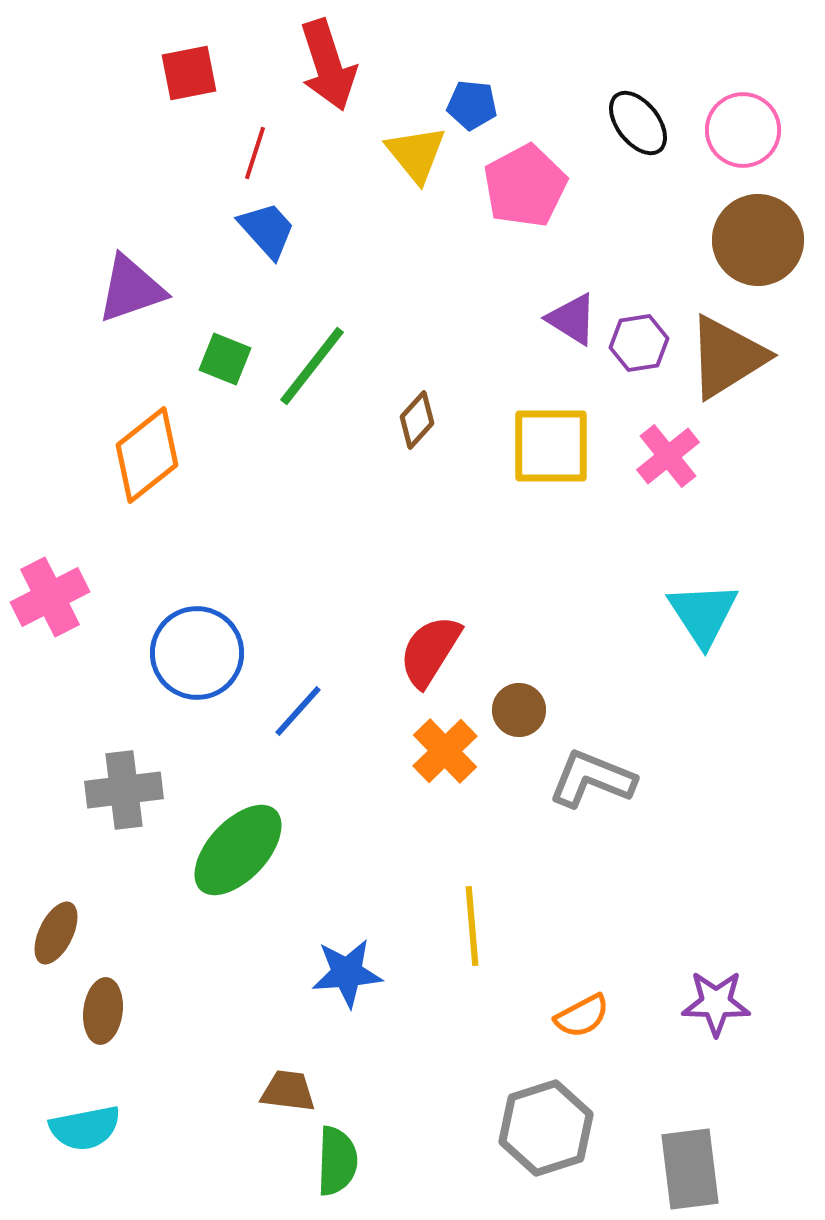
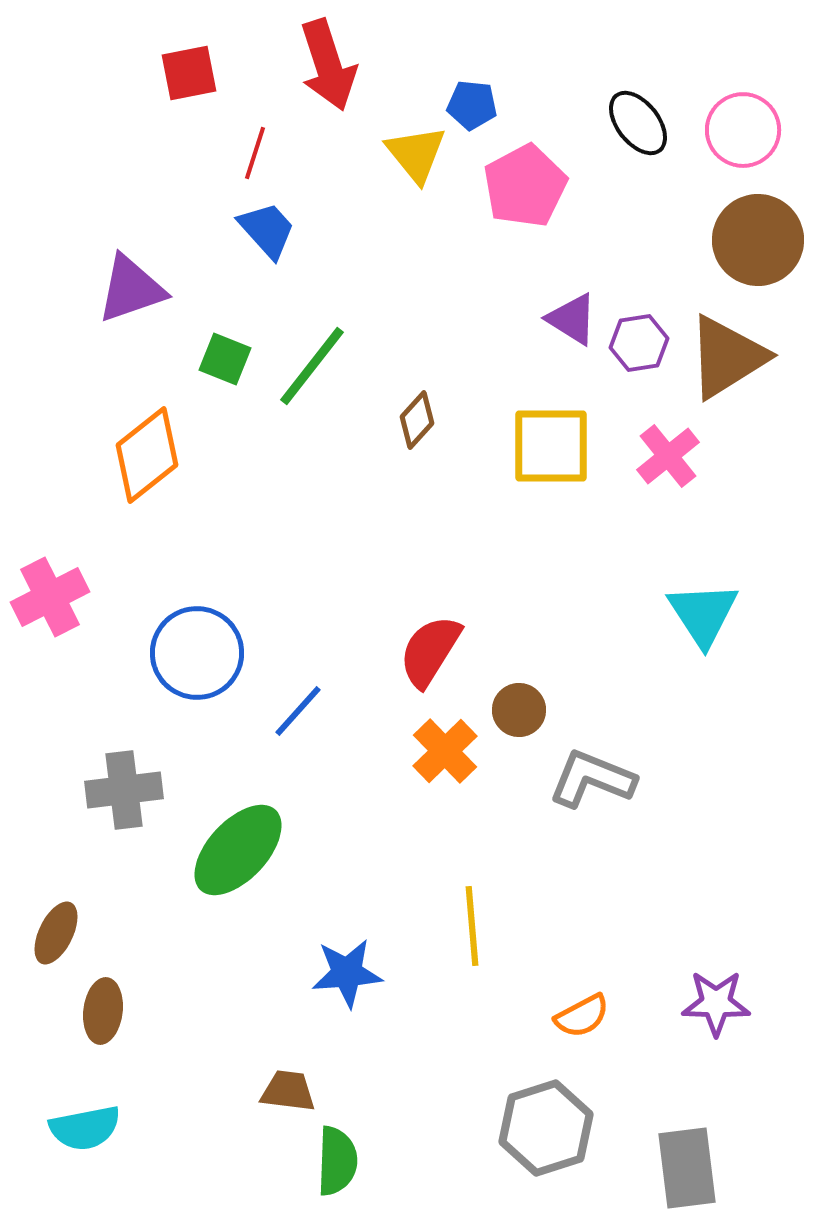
gray rectangle at (690, 1169): moved 3 px left, 1 px up
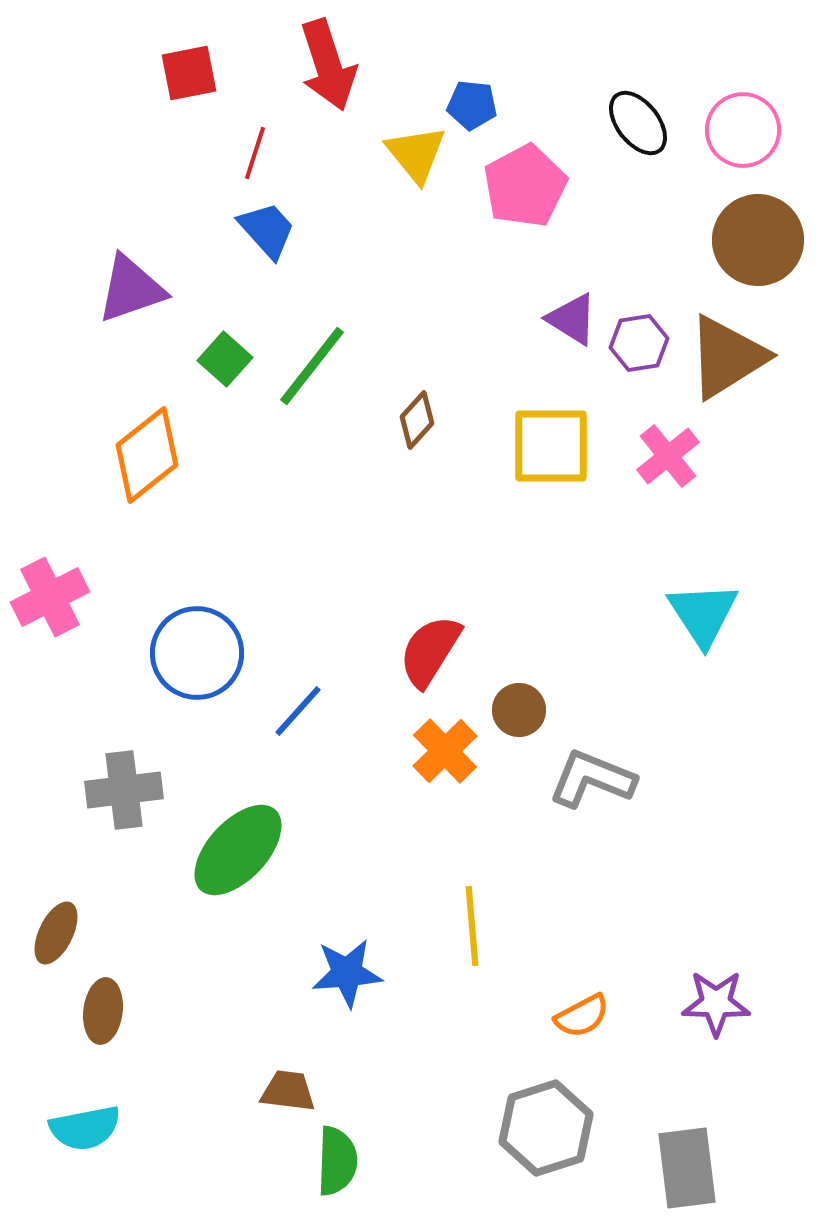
green square at (225, 359): rotated 20 degrees clockwise
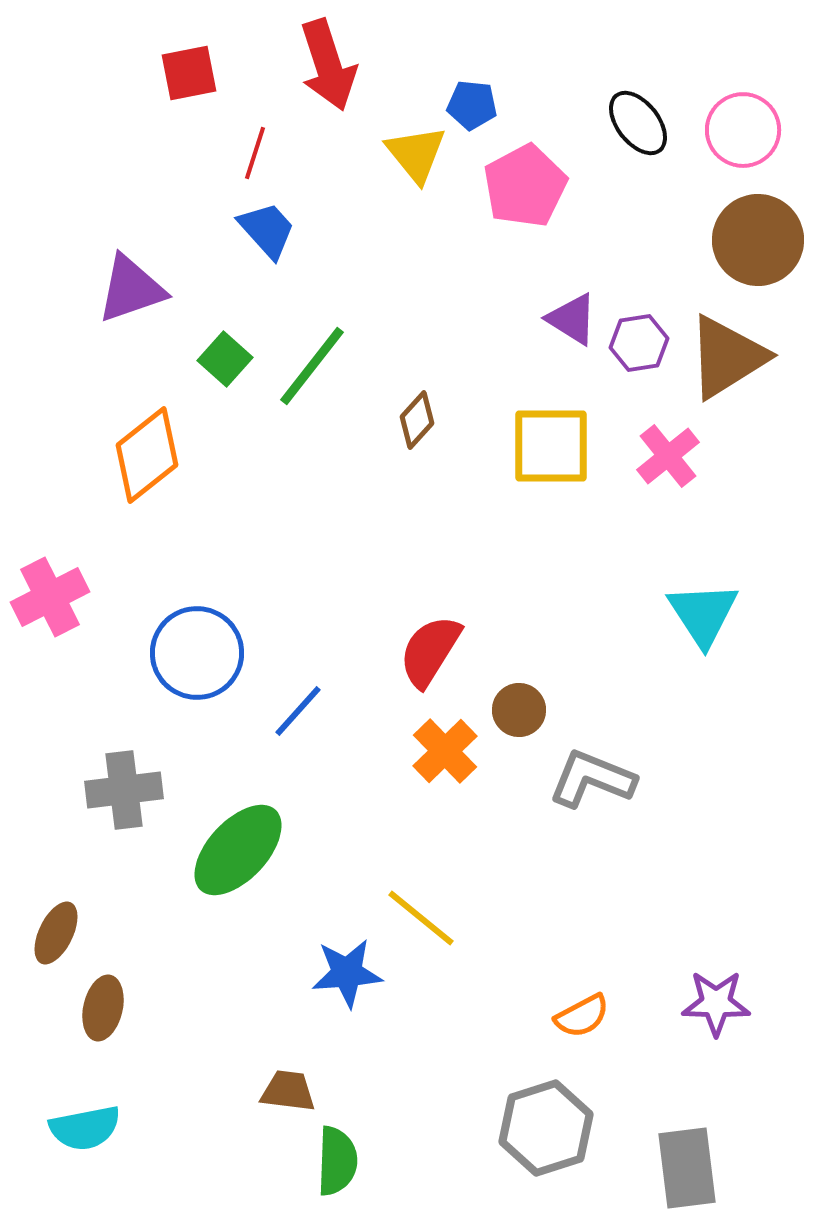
yellow line at (472, 926): moved 51 px left, 8 px up; rotated 46 degrees counterclockwise
brown ellipse at (103, 1011): moved 3 px up; rotated 6 degrees clockwise
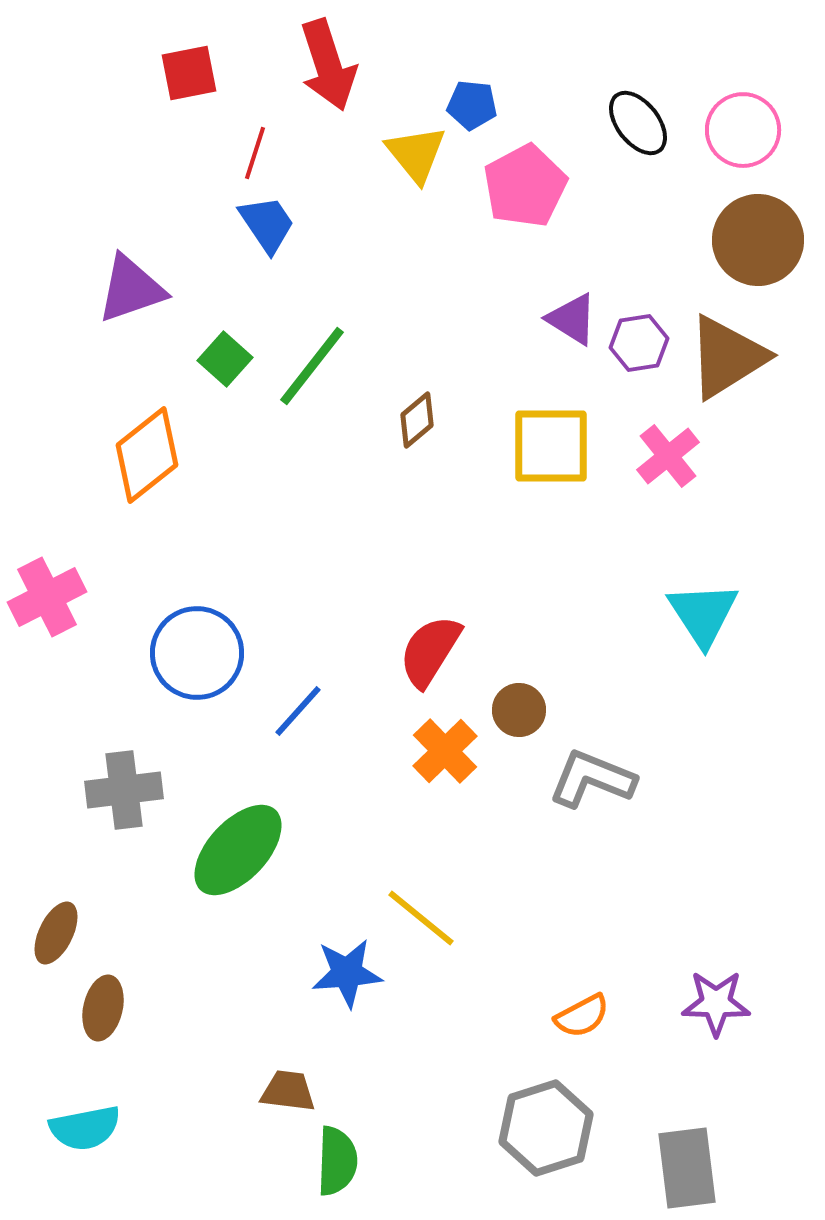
blue trapezoid at (267, 230): moved 6 px up; rotated 8 degrees clockwise
brown diamond at (417, 420): rotated 8 degrees clockwise
pink cross at (50, 597): moved 3 px left
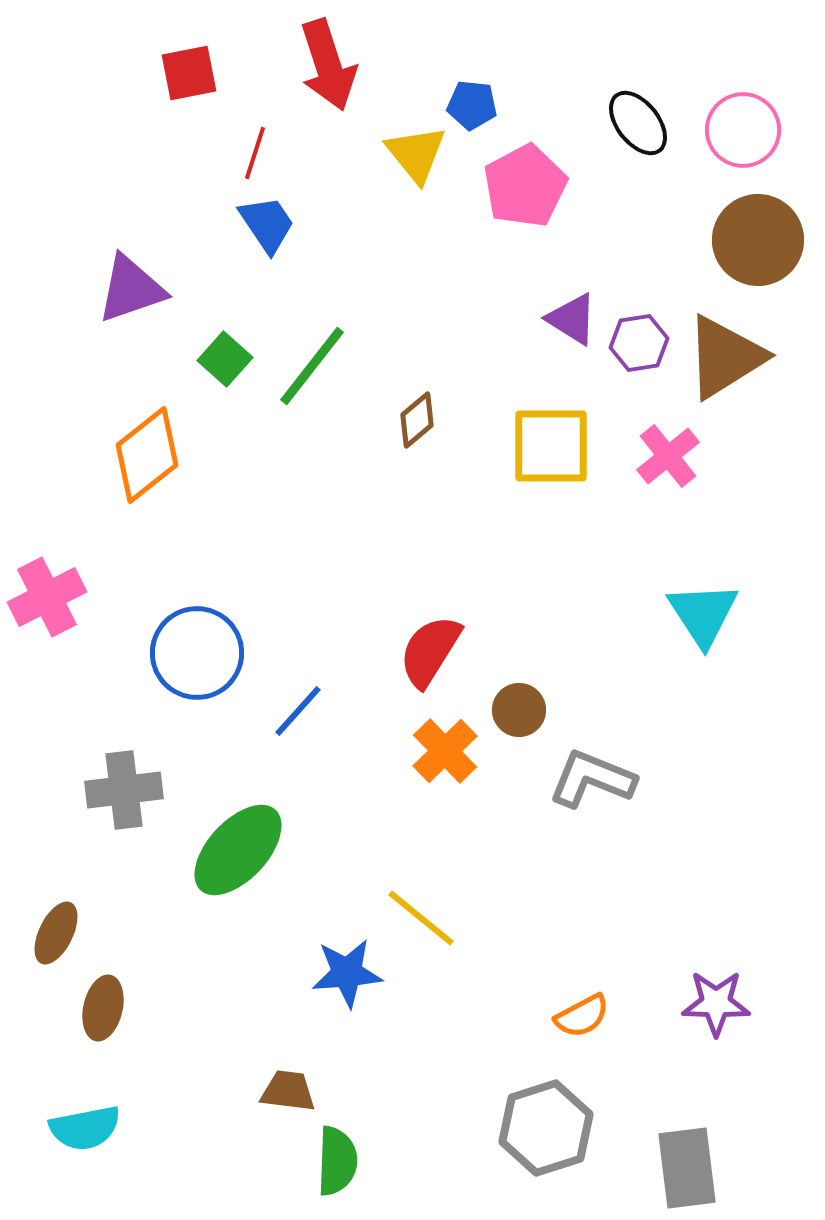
brown triangle at (727, 357): moved 2 px left
